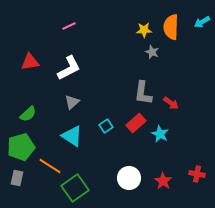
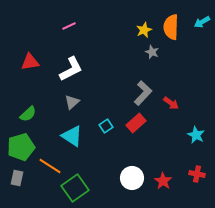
yellow star: rotated 21 degrees counterclockwise
white L-shape: moved 2 px right, 1 px down
gray L-shape: rotated 145 degrees counterclockwise
cyan star: moved 36 px right, 1 px down
white circle: moved 3 px right
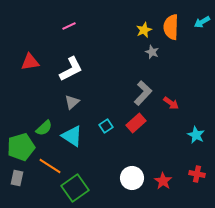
green semicircle: moved 16 px right, 14 px down
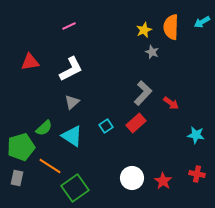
cyan star: rotated 18 degrees counterclockwise
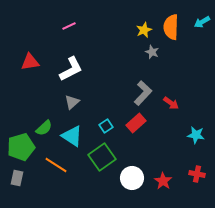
orange line: moved 6 px right, 1 px up
green square: moved 27 px right, 31 px up
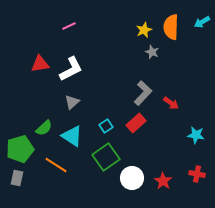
red triangle: moved 10 px right, 2 px down
green pentagon: moved 1 px left, 2 px down
green square: moved 4 px right
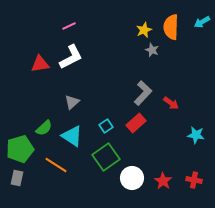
gray star: moved 2 px up
white L-shape: moved 12 px up
red cross: moved 3 px left, 6 px down
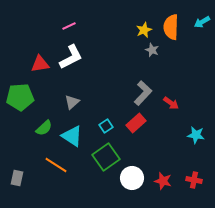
green pentagon: moved 52 px up; rotated 12 degrees clockwise
red star: rotated 18 degrees counterclockwise
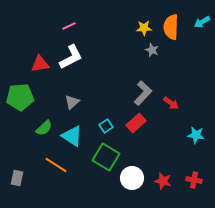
yellow star: moved 2 px up; rotated 21 degrees clockwise
green square: rotated 24 degrees counterclockwise
